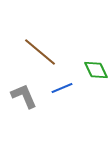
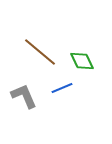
green diamond: moved 14 px left, 9 px up
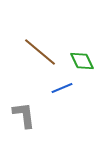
gray L-shape: moved 19 px down; rotated 16 degrees clockwise
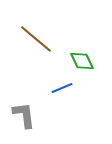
brown line: moved 4 px left, 13 px up
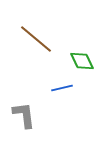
blue line: rotated 10 degrees clockwise
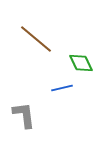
green diamond: moved 1 px left, 2 px down
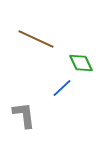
brown line: rotated 15 degrees counterclockwise
blue line: rotated 30 degrees counterclockwise
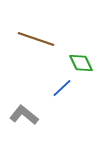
brown line: rotated 6 degrees counterclockwise
gray L-shape: rotated 44 degrees counterclockwise
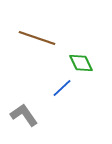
brown line: moved 1 px right, 1 px up
gray L-shape: rotated 16 degrees clockwise
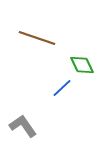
green diamond: moved 1 px right, 2 px down
gray L-shape: moved 1 px left, 11 px down
